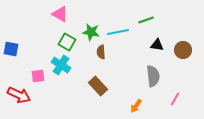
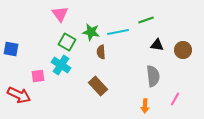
pink triangle: rotated 24 degrees clockwise
orange arrow: moved 9 px right; rotated 32 degrees counterclockwise
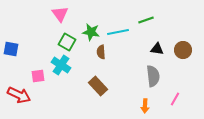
black triangle: moved 4 px down
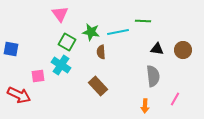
green line: moved 3 px left, 1 px down; rotated 21 degrees clockwise
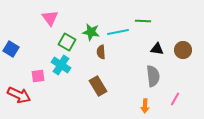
pink triangle: moved 10 px left, 4 px down
blue square: rotated 21 degrees clockwise
brown rectangle: rotated 12 degrees clockwise
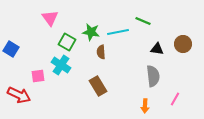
green line: rotated 21 degrees clockwise
brown circle: moved 6 px up
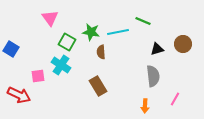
black triangle: rotated 24 degrees counterclockwise
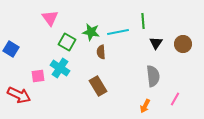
green line: rotated 63 degrees clockwise
black triangle: moved 1 px left, 6 px up; rotated 40 degrees counterclockwise
cyan cross: moved 1 px left, 3 px down
orange arrow: rotated 24 degrees clockwise
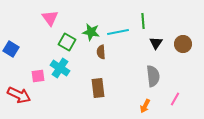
brown rectangle: moved 2 px down; rotated 24 degrees clockwise
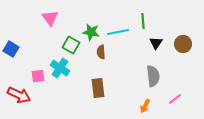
green square: moved 4 px right, 3 px down
pink line: rotated 24 degrees clockwise
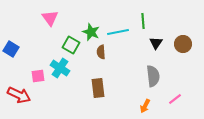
green star: rotated 12 degrees clockwise
